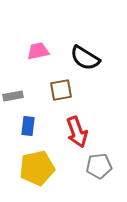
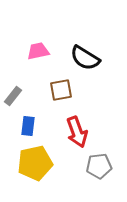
gray rectangle: rotated 42 degrees counterclockwise
yellow pentagon: moved 2 px left, 5 px up
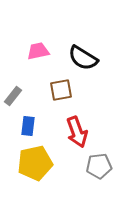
black semicircle: moved 2 px left
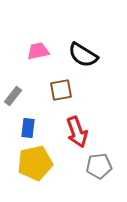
black semicircle: moved 3 px up
blue rectangle: moved 2 px down
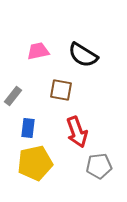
brown square: rotated 20 degrees clockwise
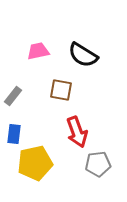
blue rectangle: moved 14 px left, 6 px down
gray pentagon: moved 1 px left, 2 px up
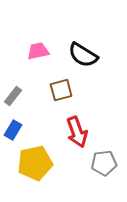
brown square: rotated 25 degrees counterclockwise
blue rectangle: moved 1 px left, 4 px up; rotated 24 degrees clockwise
gray pentagon: moved 6 px right, 1 px up
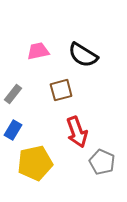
gray rectangle: moved 2 px up
gray pentagon: moved 2 px left, 1 px up; rotated 30 degrees clockwise
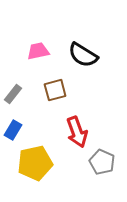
brown square: moved 6 px left
